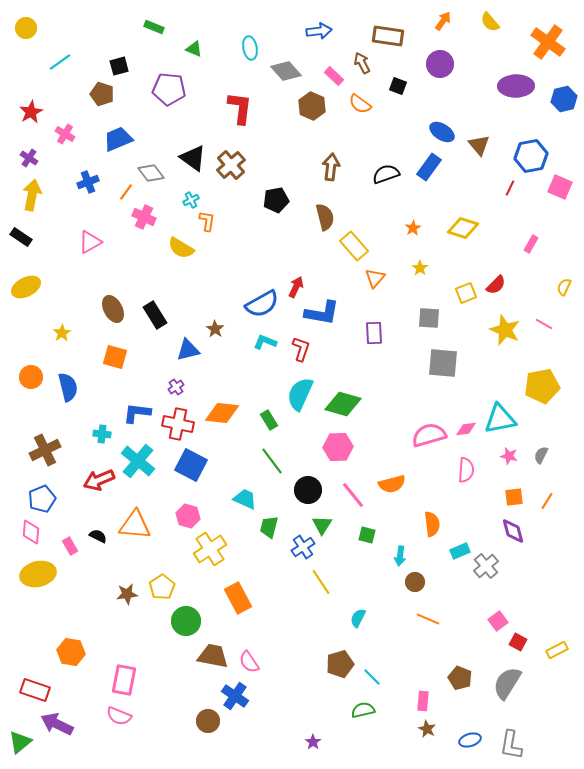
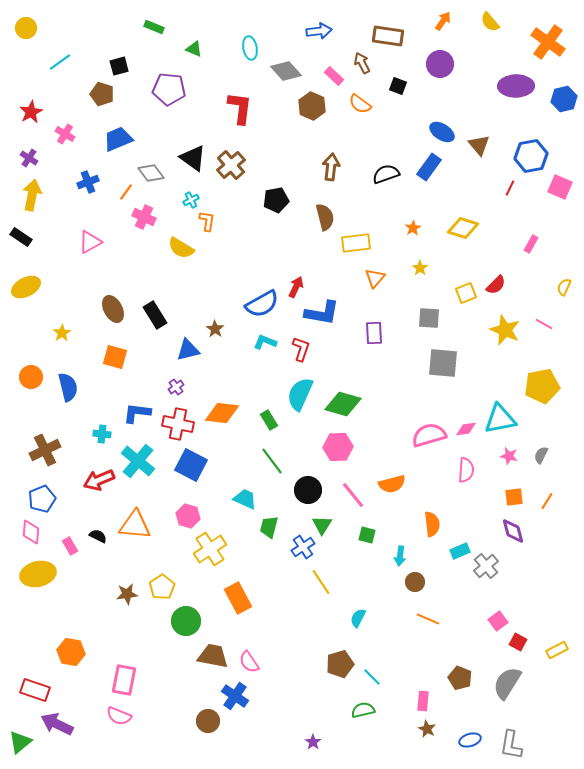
yellow rectangle at (354, 246): moved 2 px right, 3 px up; rotated 56 degrees counterclockwise
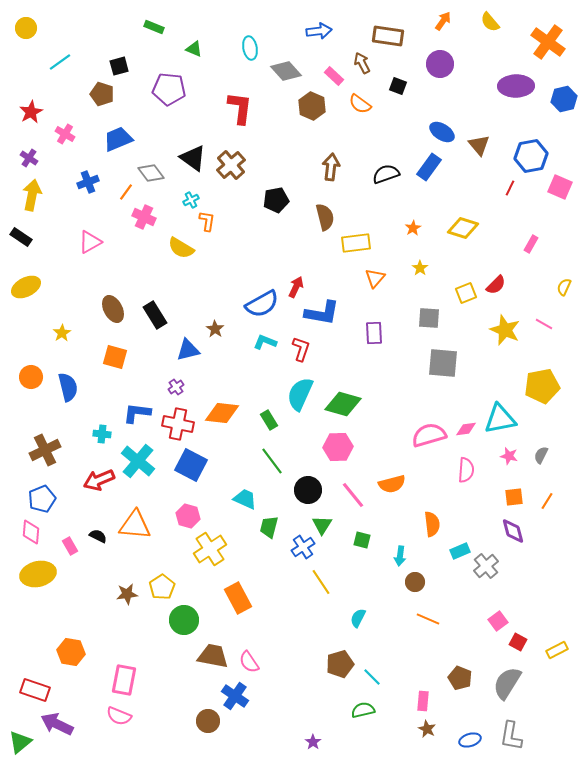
green square at (367, 535): moved 5 px left, 5 px down
green circle at (186, 621): moved 2 px left, 1 px up
gray L-shape at (511, 745): moved 9 px up
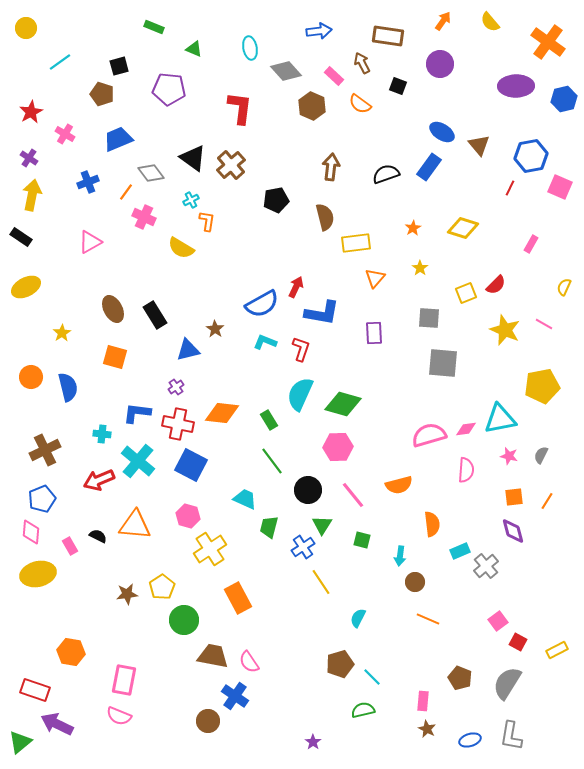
orange semicircle at (392, 484): moved 7 px right, 1 px down
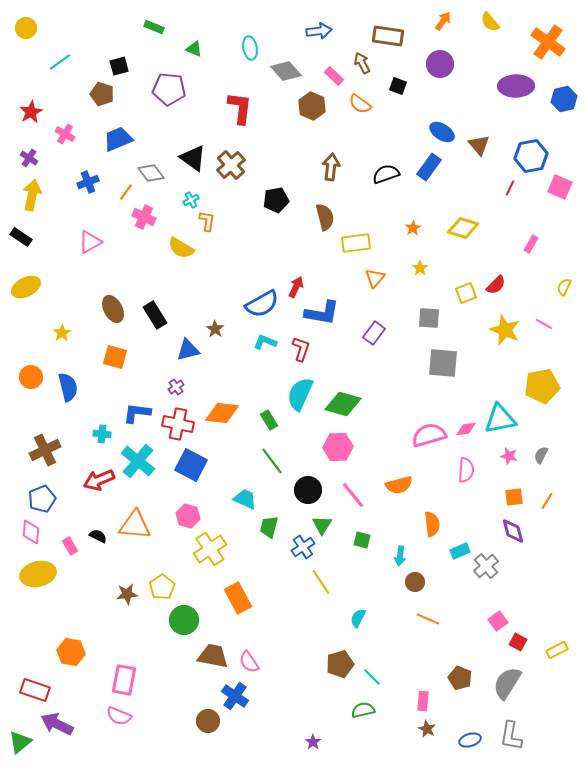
purple rectangle at (374, 333): rotated 40 degrees clockwise
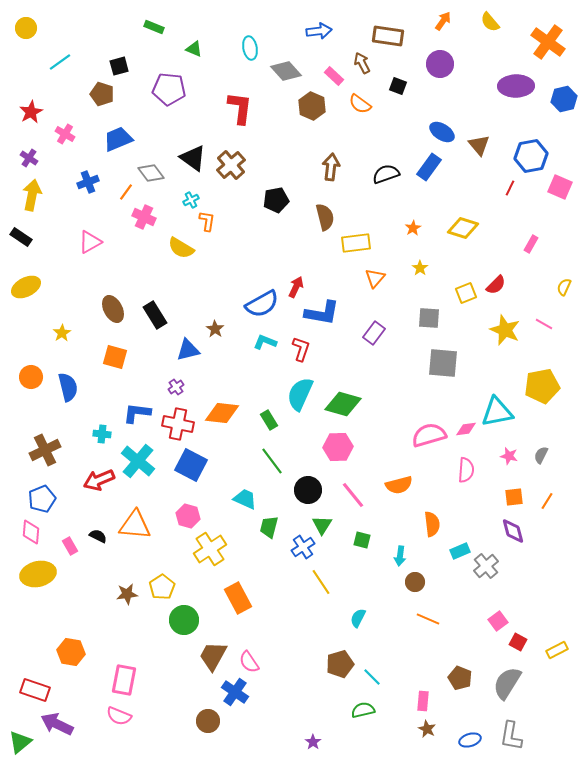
cyan triangle at (500, 419): moved 3 px left, 7 px up
brown trapezoid at (213, 656): rotated 72 degrees counterclockwise
blue cross at (235, 696): moved 4 px up
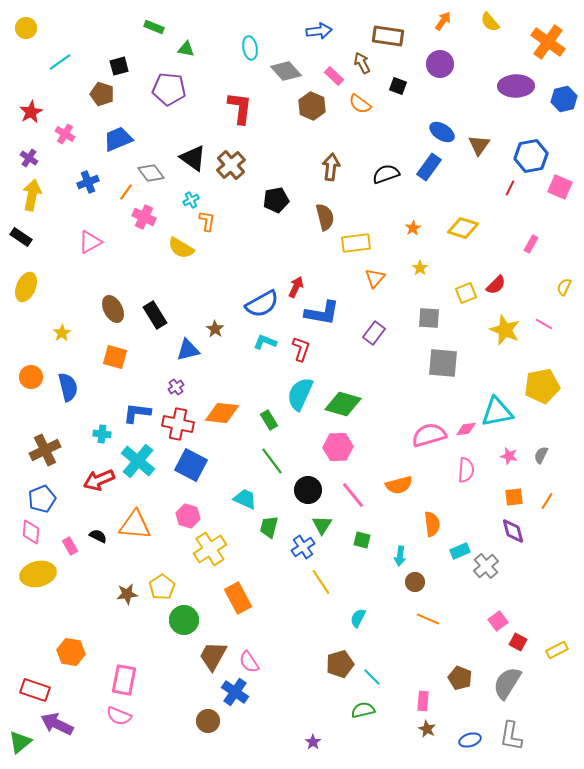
green triangle at (194, 49): moved 8 px left; rotated 12 degrees counterclockwise
brown triangle at (479, 145): rotated 15 degrees clockwise
yellow ellipse at (26, 287): rotated 40 degrees counterclockwise
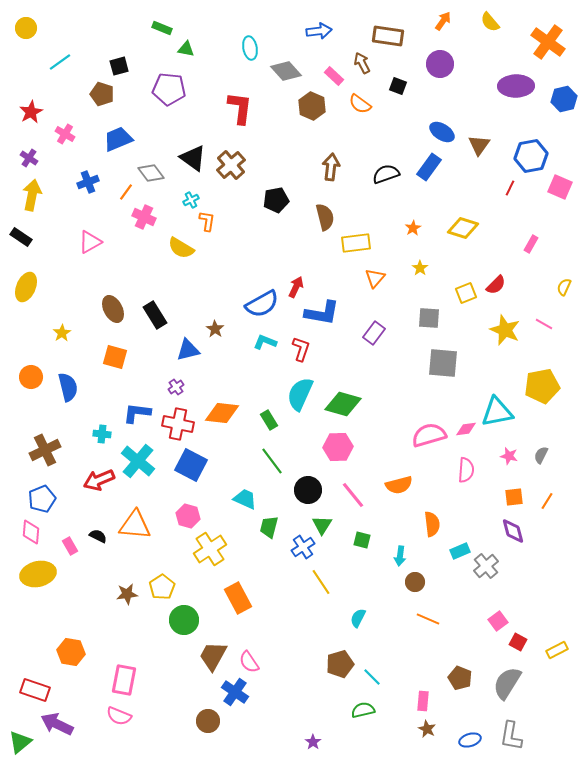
green rectangle at (154, 27): moved 8 px right, 1 px down
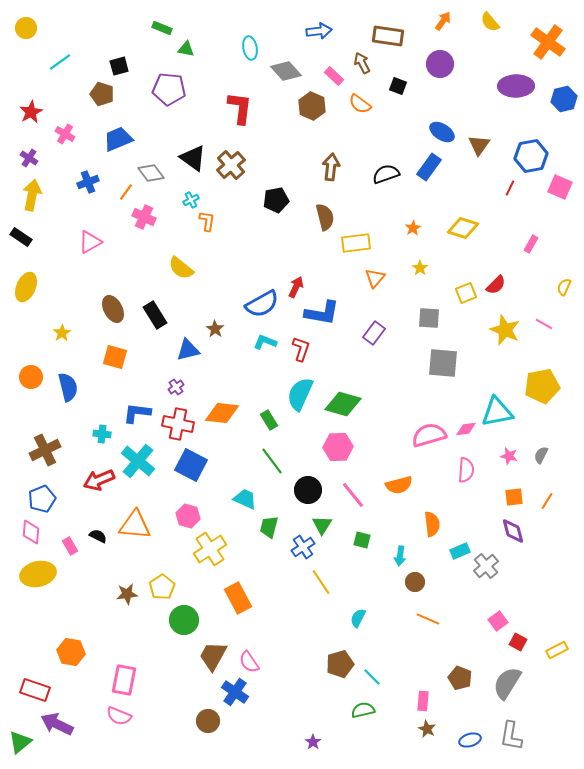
yellow semicircle at (181, 248): moved 20 px down; rotated 8 degrees clockwise
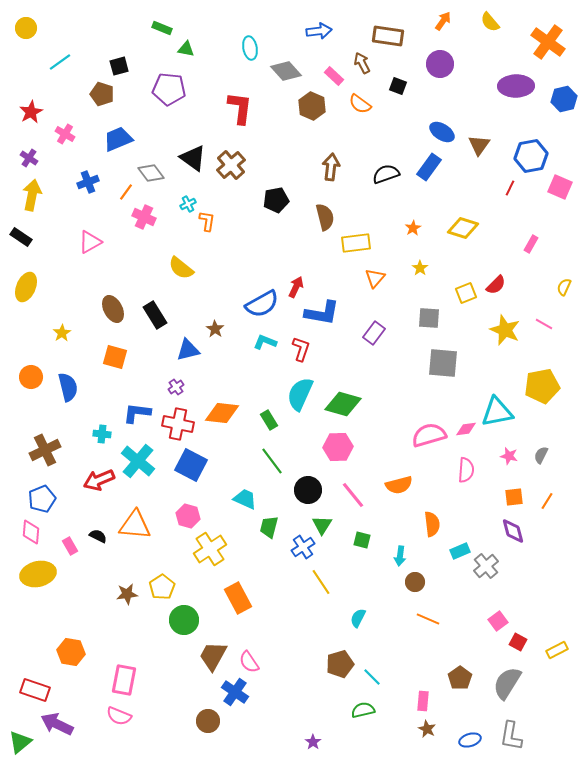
cyan cross at (191, 200): moved 3 px left, 4 px down
brown pentagon at (460, 678): rotated 15 degrees clockwise
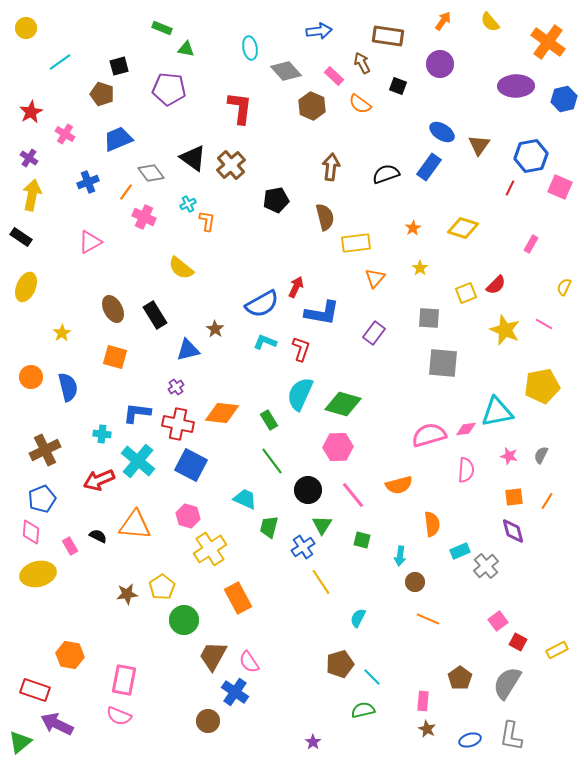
orange hexagon at (71, 652): moved 1 px left, 3 px down
